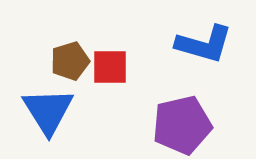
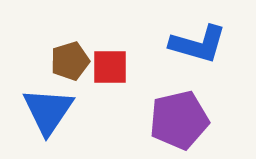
blue L-shape: moved 6 px left
blue triangle: rotated 6 degrees clockwise
purple pentagon: moved 3 px left, 5 px up
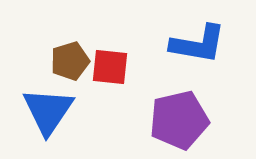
blue L-shape: rotated 6 degrees counterclockwise
red square: rotated 6 degrees clockwise
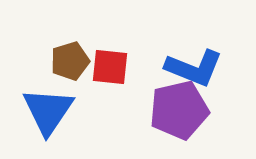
blue L-shape: moved 4 px left, 24 px down; rotated 12 degrees clockwise
purple pentagon: moved 10 px up
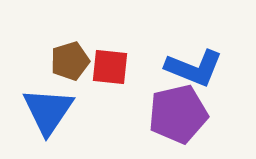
purple pentagon: moved 1 px left, 4 px down
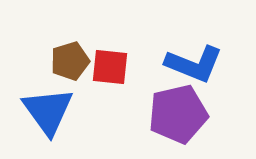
blue L-shape: moved 4 px up
blue triangle: rotated 10 degrees counterclockwise
